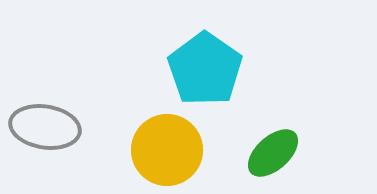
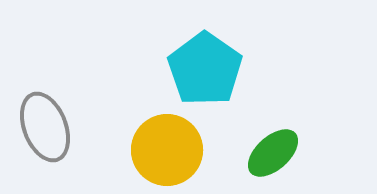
gray ellipse: rotated 60 degrees clockwise
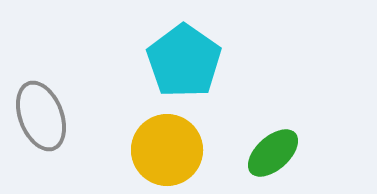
cyan pentagon: moved 21 px left, 8 px up
gray ellipse: moved 4 px left, 11 px up
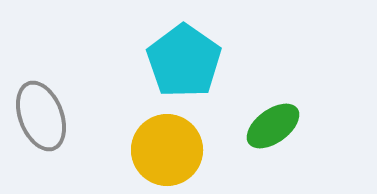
green ellipse: moved 27 px up; rotated 6 degrees clockwise
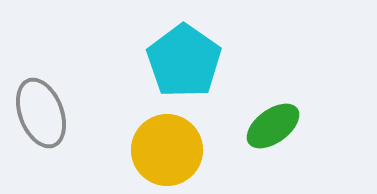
gray ellipse: moved 3 px up
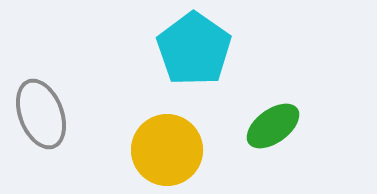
cyan pentagon: moved 10 px right, 12 px up
gray ellipse: moved 1 px down
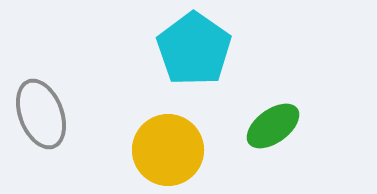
yellow circle: moved 1 px right
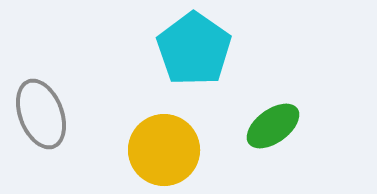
yellow circle: moved 4 px left
